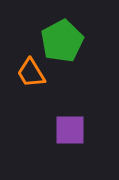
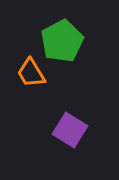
purple square: rotated 32 degrees clockwise
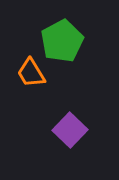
purple square: rotated 12 degrees clockwise
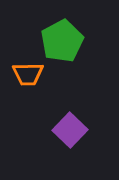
orange trapezoid: moved 3 px left, 1 px down; rotated 60 degrees counterclockwise
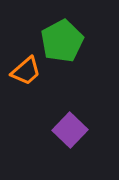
orange trapezoid: moved 2 px left, 3 px up; rotated 40 degrees counterclockwise
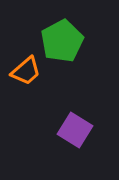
purple square: moved 5 px right; rotated 12 degrees counterclockwise
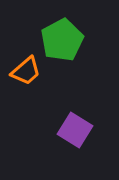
green pentagon: moved 1 px up
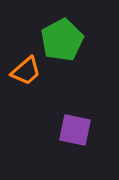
purple square: rotated 20 degrees counterclockwise
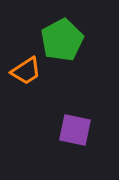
orange trapezoid: rotated 8 degrees clockwise
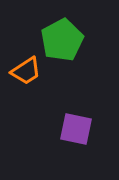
purple square: moved 1 px right, 1 px up
